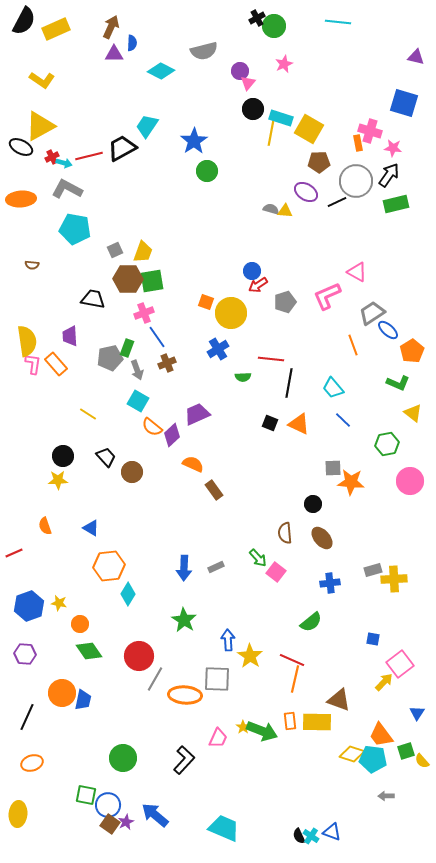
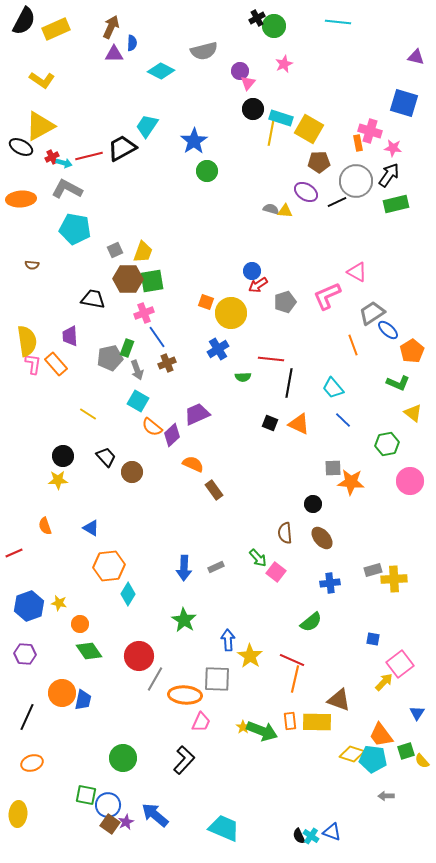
pink trapezoid at (218, 738): moved 17 px left, 16 px up
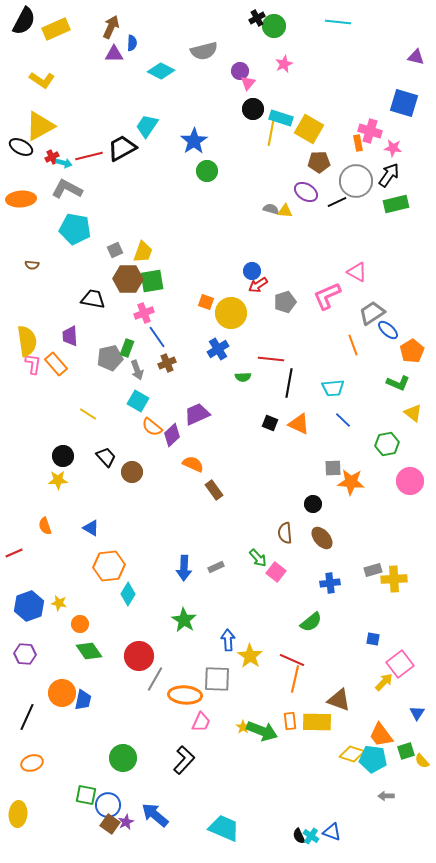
cyan trapezoid at (333, 388): rotated 55 degrees counterclockwise
